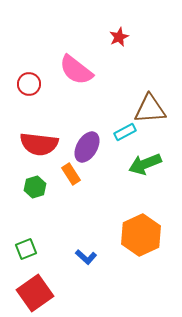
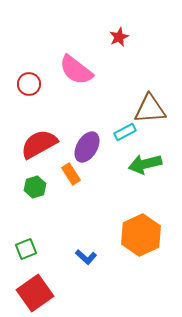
red semicircle: rotated 144 degrees clockwise
green arrow: rotated 8 degrees clockwise
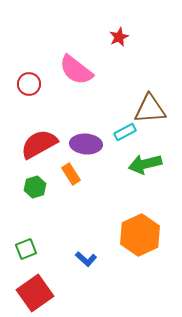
purple ellipse: moved 1 px left, 3 px up; rotated 64 degrees clockwise
orange hexagon: moved 1 px left
blue L-shape: moved 2 px down
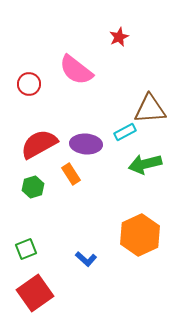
green hexagon: moved 2 px left
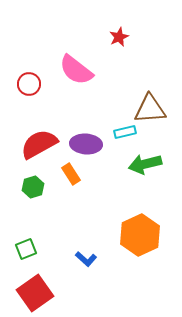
cyan rectangle: rotated 15 degrees clockwise
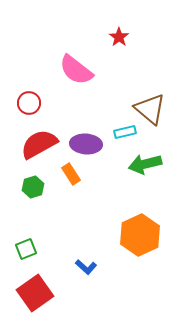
red star: rotated 12 degrees counterclockwise
red circle: moved 19 px down
brown triangle: rotated 44 degrees clockwise
blue L-shape: moved 8 px down
